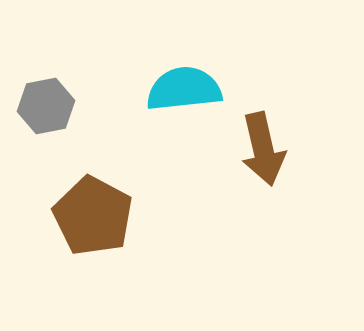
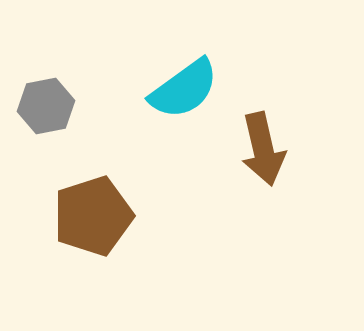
cyan semicircle: rotated 150 degrees clockwise
brown pentagon: rotated 26 degrees clockwise
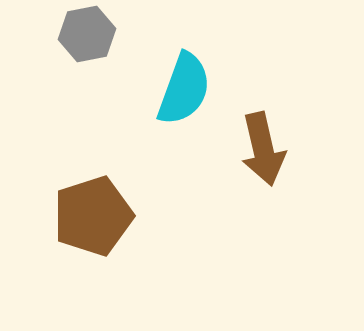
cyan semicircle: rotated 34 degrees counterclockwise
gray hexagon: moved 41 px right, 72 px up
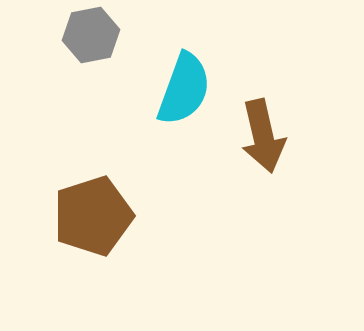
gray hexagon: moved 4 px right, 1 px down
brown arrow: moved 13 px up
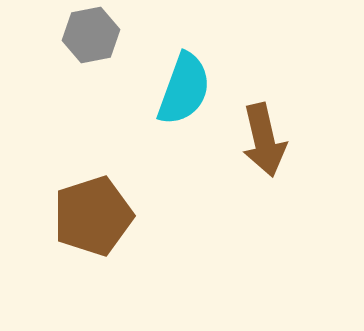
brown arrow: moved 1 px right, 4 px down
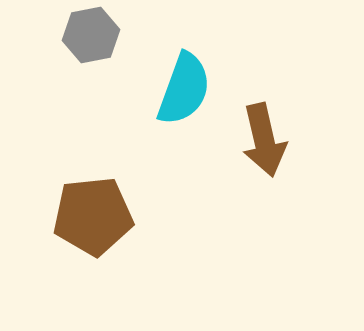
brown pentagon: rotated 12 degrees clockwise
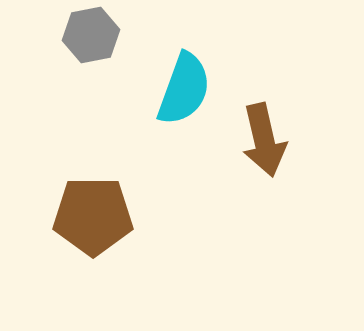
brown pentagon: rotated 6 degrees clockwise
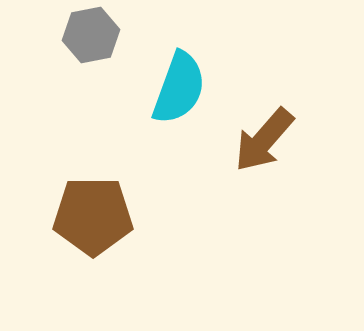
cyan semicircle: moved 5 px left, 1 px up
brown arrow: rotated 54 degrees clockwise
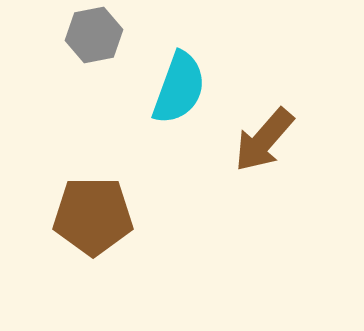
gray hexagon: moved 3 px right
